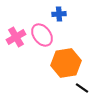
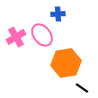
blue cross: moved 1 px left
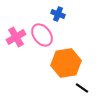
blue cross: rotated 24 degrees clockwise
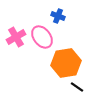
blue cross: moved 2 px down
pink ellipse: moved 2 px down
black line: moved 5 px left, 1 px up
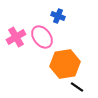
orange hexagon: moved 1 px left, 1 px down
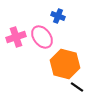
pink cross: rotated 12 degrees clockwise
orange hexagon: rotated 24 degrees clockwise
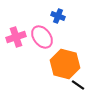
black line: moved 1 px right, 2 px up
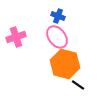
pink ellipse: moved 15 px right
